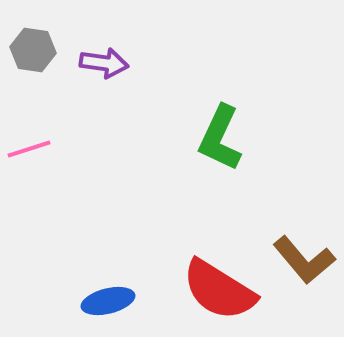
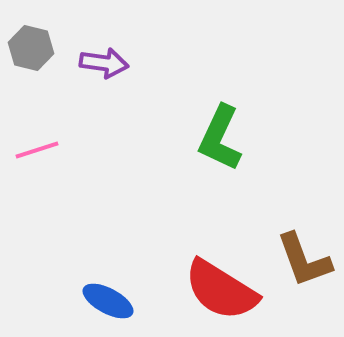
gray hexagon: moved 2 px left, 2 px up; rotated 6 degrees clockwise
pink line: moved 8 px right, 1 px down
brown L-shape: rotated 20 degrees clockwise
red semicircle: moved 2 px right
blue ellipse: rotated 42 degrees clockwise
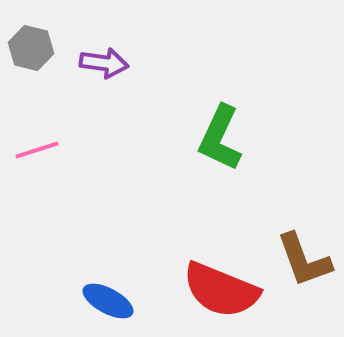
red semicircle: rotated 10 degrees counterclockwise
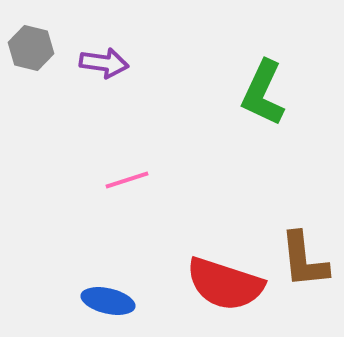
green L-shape: moved 43 px right, 45 px up
pink line: moved 90 px right, 30 px down
brown L-shape: rotated 14 degrees clockwise
red semicircle: moved 4 px right, 6 px up; rotated 4 degrees counterclockwise
blue ellipse: rotated 15 degrees counterclockwise
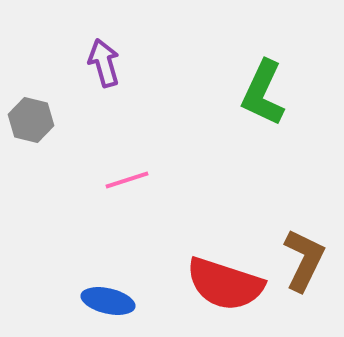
gray hexagon: moved 72 px down
purple arrow: rotated 114 degrees counterclockwise
brown L-shape: rotated 148 degrees counterclockwise
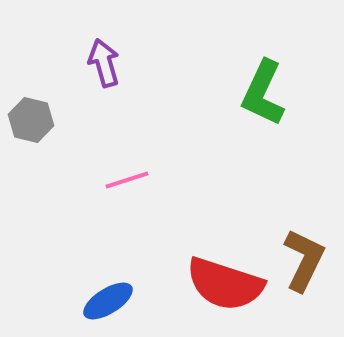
blue ellipse: rotated 45 degrees counterclockwise
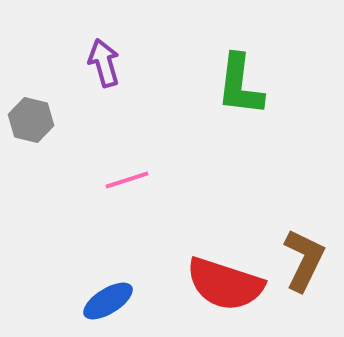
green L-shape: moved 23 px left, 8 px up; rotated 18 degrees counterclockwise
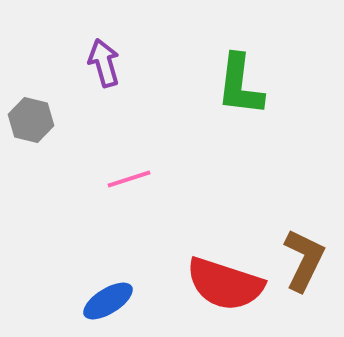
pink line: moved 2 px right, 1 px up
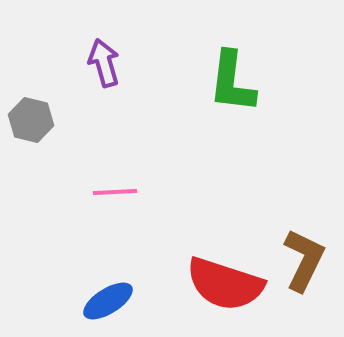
green L-shape: moved 8 px left, 3 px up
pink line: moved 14 px left, 13 px down; rotated 15 degrees clockwise
